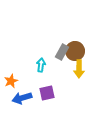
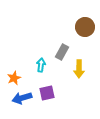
brown circle: moved 10 px right, 24 px up
orange star: moved 3 px right, 3 px up
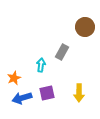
yellow arrow: moved 24 px down
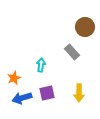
gray rectangle: moved 10 px right; rotated 70 degrees counterclockwise
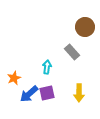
cyan arrow: moved 6 px right, 2 px down
blue arrow: moved 7 px right, 4 px up; rotated 24 degrees counterclockwise
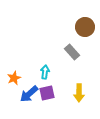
cyan arrow: moved 2 px left, 5 px down
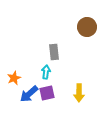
brown circle: moved 2 px right
gray rectangle: moved 18 px left; rotated 35 degrees clockwise
cyan arrow: moved 1 px right
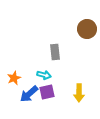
brown circle: moved 2 px down
gray rectangle: moved 1 px right
cyan arrow: moved 2 px left, 3 px down; rotated 96 degrees clockwise
purple square: moved 1 px up
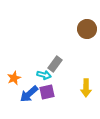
gray rectangle: moved 12 px down; rotated 42 degrees clockwise
yellow arrow: moved 7 px right, 5 px up
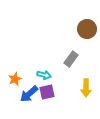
gray rectangle: moved 16 px right, 5 px up
orange star: moved 1 px right, 1 px down
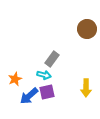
gray rectangle: moved 19 px left
blue arrow: moved 2 px down
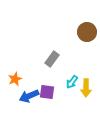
brown circle: moved 3 px down
cyan arrow: moved 28 px right, 7 px down; rotated 112 degrees clockwise
purple square: rotated 21 degrees clockwise
blue arrow: rotated 18 degrees clockwise
